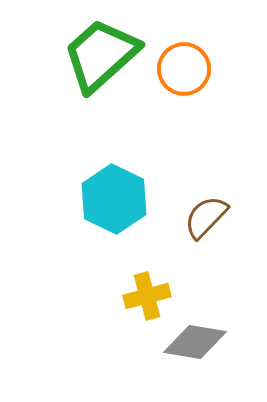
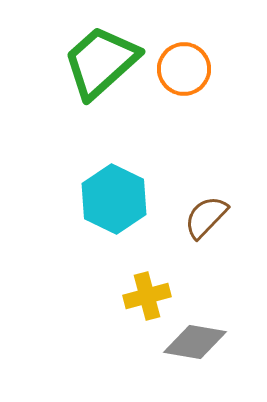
green trapezoid: moved 7 px down
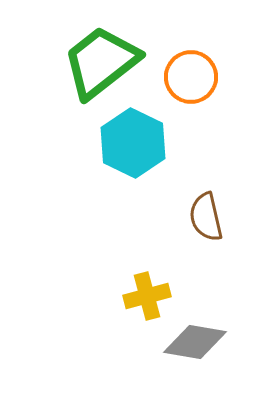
green trapezoid: rotated 4 degrees clockwise
orange circle: moved 7 px right, 8 px down
cyan hexagon: moved 19 px right, 56 px up
brown semicircle: rotated 57 degrees counterclockwise
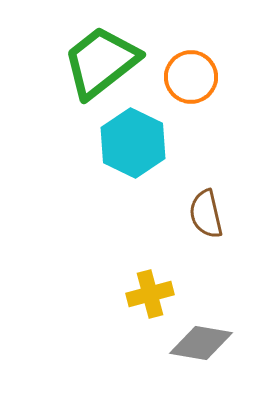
brown semicircle: moved 3 px up
yellow cross: moved 3 px right, 2 px up
gray diamond: moved 6 px right, 1 px down
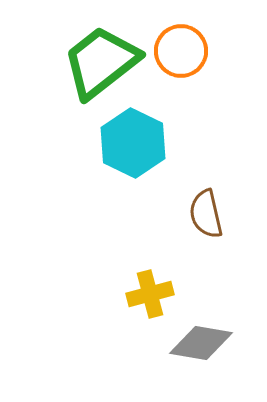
orange circle: moved 10 px left, 26 px up
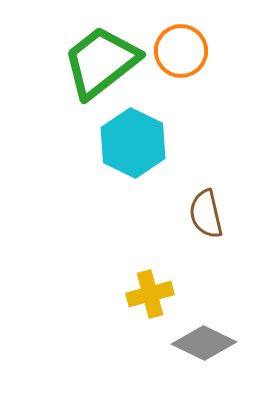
gray diamond: moved 3 px right; rotated 16 degrees clockwise
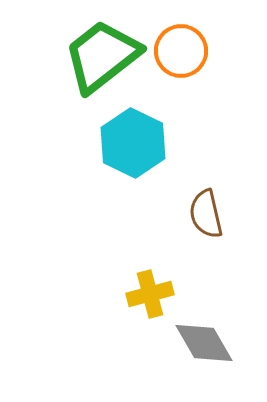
green trapezoid: moved 1 px right, 6 px up
gray diamond: rotated 34 degrees clockwise
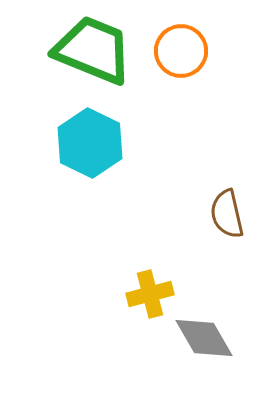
green trapezoid: moved 9 px left, 6 px up; rotated 60 degrees clockwise
cyan hexagon: moved 43 px left
brown semicircle: moved 21 px right
gray diamond: moved 5 px up
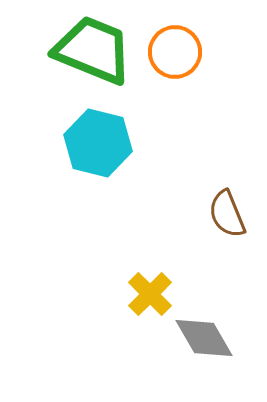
orange circle: moved 6 px left, 1 px down
cyan hexagon: moved 8 px right; rotated 12 degrees counterclockwise
brown semicircle: rotated 9 degrees counterclockwise
yellow cross: rotated 30 degrees counterclockwise
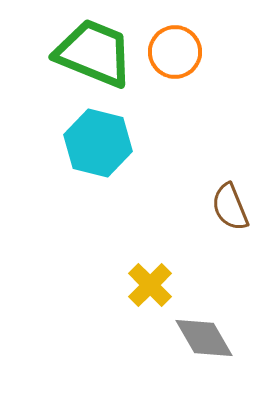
green trapezoid: moved 1 px right, 3 px down
brown semicircle: moved 3 px right, 7 px up
yellow cross: moved 9 px up
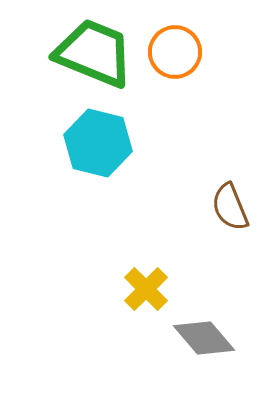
yellow cross: moved 4 px left, 4 px down
gray diamond: rotated 10 degrees counterclockwise
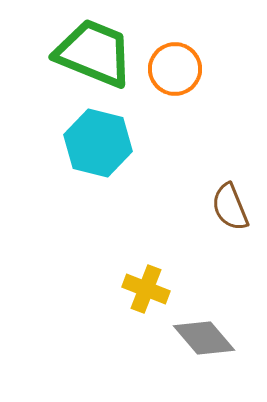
orange circle: moved 17 px down
yellow cross: rotated 24 degrees counterclockwise
